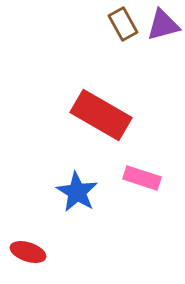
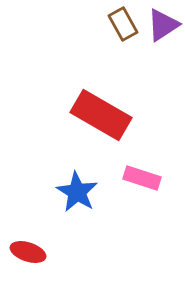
purple triangle: rotated 18 degrees counterclockwise
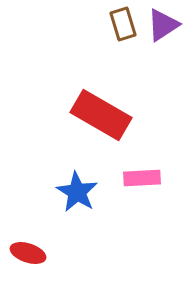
brown rectangle: rotated 12 degrees clockwise
pink rectangle: rotated 21 degrees counterclockwise
red ellipse: moved 1 px down
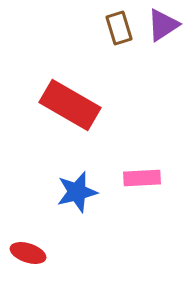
brown rectangle: moved 4 px left, 4 px down
red rectangle: moved 31 px left, 10 px up
blue star: rotated 27 degrees clockwise
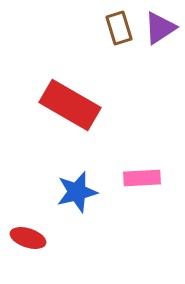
purple triangle: moved 3 px left, 3 px down
red ellipse: moved 15 px up
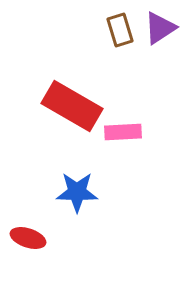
brown rectangle: moved 1 px right, 2 px down
red rectangle: moved 2 px right, 1 px down
pink rectangle: moved 19 px left, 46 px up
blue star: rotated 15 degrees clockwise
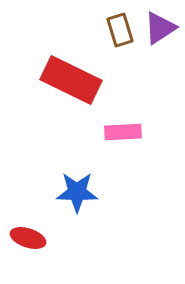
red rectangle: moved 1 px left, 26 px up; rotated 4 degrees counterclockwise
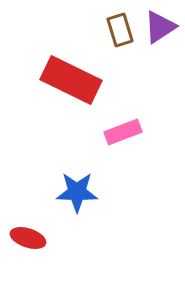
purple triangle: moved 1 px up
pink rectangle: rotated 18 degrees counterclockwise
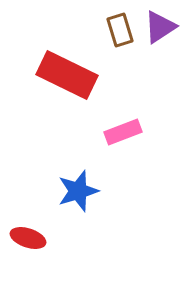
red rectangle: moved 4 px left, 5 px up
blue star: moved 1 px right, 1 px up; rotated 18 degrees counterclockwise
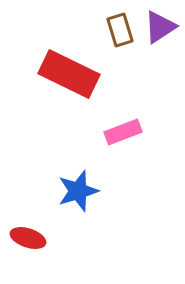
red rectangle: moved 2 px right, 1 px up
